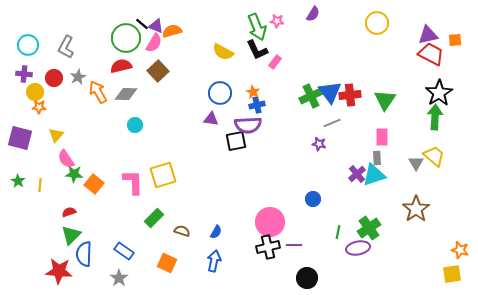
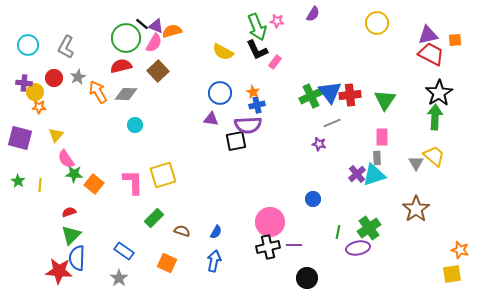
purple cross at (24, 74): moved 9 px down
blue semicircle at (84, 254): moved 7 px left, 4 px down
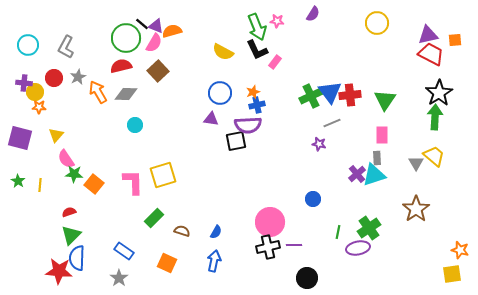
orange star at (253, 92): rotated 24 degrees clockwise
pink rectangle at (382, 137): moved 2 px up
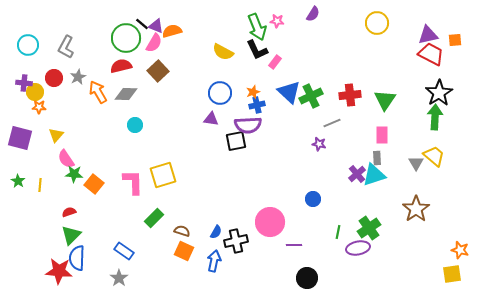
blue triangle at (330, 92): moved 41 px left; rotated 10 degrees counterclockwise
black cross at (268, 247): moved 32 px left, 6 px up
orange square at (167, 263): moved 17 px right, 12 px up
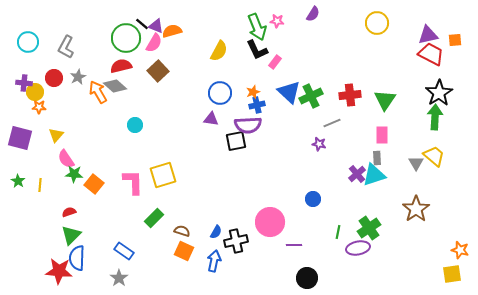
cyan circle at (28, 45): moved 3 px up
yellow semicircle at (223, 52): moved 4 px left, 1 px up; rotated 90 degrees counterclockwise
gray diamond at (126, 94): moved 11 px left, 8 px up; rotated 40 degrees clockwise
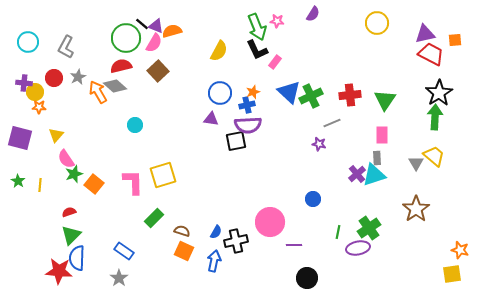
purple triangle at (428, 35): moved 3 px left, 1 px up
blue cross at (257, 105): moved 10 px left
green star at (74, 174): rotated 24 degrees counterclockwise
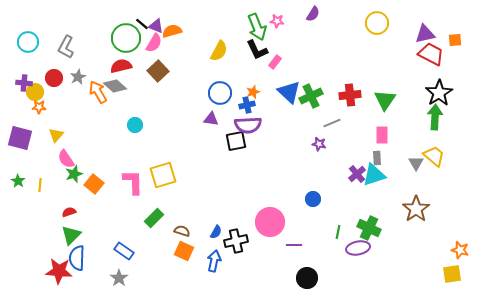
green cross at (369, 228): rotated 30 degrees counterclockwise
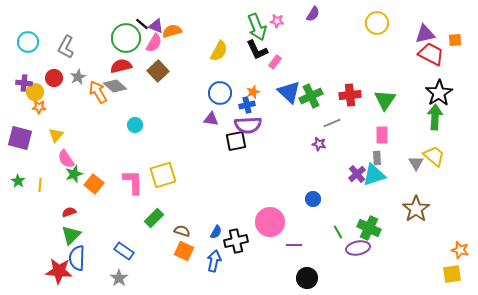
green line at (338, 232): rotated 40 degrees counterclockwise
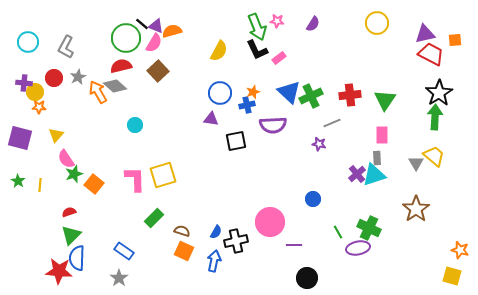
purple semicircle at (313, 14): moved 10 px down
pink rectangle at (275, 62): moved 4 px right, 4 px up; rotated 16 degrees clockwise
purple semicircle at (248, 125): moved 25 px right
pink L-shape at (133, 182): moved 2 px right, 3 px up
yellow square at (452, 274): moved 2 px down; rotated 24 degrees clockwise
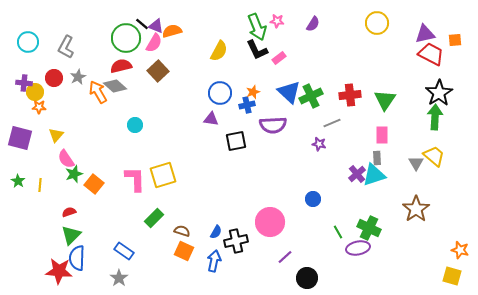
purple line at (294, 245): moved 9 px left, 12 px down; rotated 42 degrees counterclockwise
